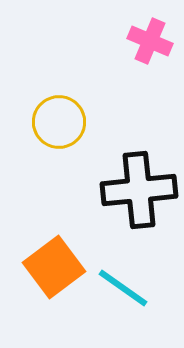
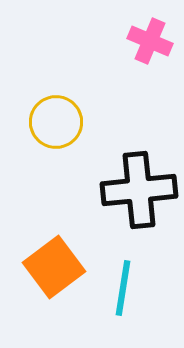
yellow circle: moved 3 px left
cyan line: rotated 64 degrees clockwise
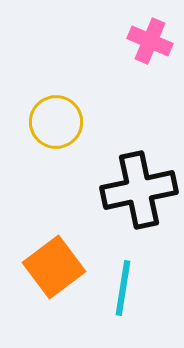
black cross: rotated 6 degrees counterclockwise
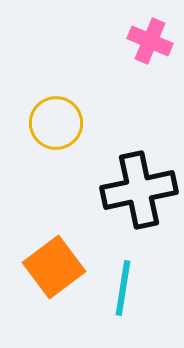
yellow circle: moved 1 px down
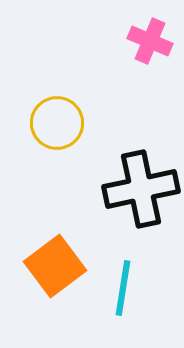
yellow circle: moved 1 px right
black cross: moved 2 px right, 1 px up
orange square: moved 1 px right, 1 px up
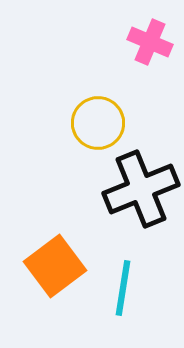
pink cross: moved 1 px down
yellow circle: moved 41 px right
black cross: rotated 10 degrees counterclockwise
